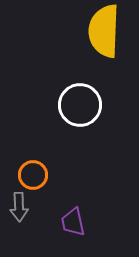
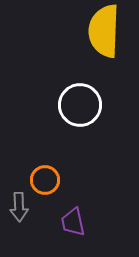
orange circle: moved 12 px right, 5 px down
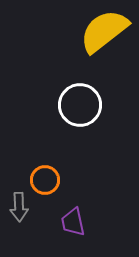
yellow semicircle: rotated 50 degrees clockwise
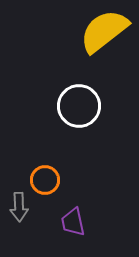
white circle: moved 1 px left, 1 px down
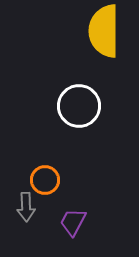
yellow semicircle: rotated 52 degrees counterclockwise
gray arrow: moved 7 px right
purple trapezoid: rotated 40 degrees clockwise
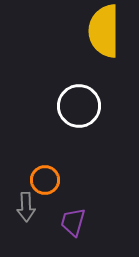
purple trapezoid: rotated 12 degrees counterclockwise
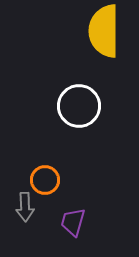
gray arrow: moved 1 px left
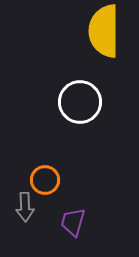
white circle: moved 1 px right, 4 px up
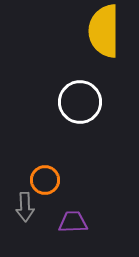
purple trapezoid: rotated 72 degrees clockwise
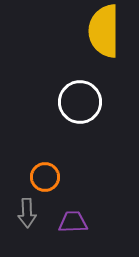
orange circle: moved 3 px up
gray arrow: moved 2 px right, 6 px down
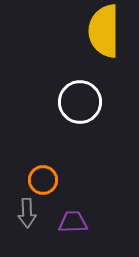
orange circle: moved 2 px left, 3 px down
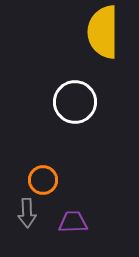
yellow semicircle: moved 1 px left, 1 px down
white circle: moved 5 px left
